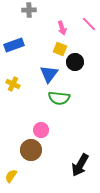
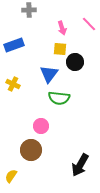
yellow square: rotated 16 degrees counterclockwise
pink circle: moved 4 px up
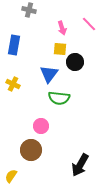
gray cross: rotated 16 degrees clockwise
blue rectangle: rotated 60 degrees counterclockwise
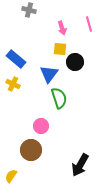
pink line: rotated 28 degrees clockwise
blue rectangle: moved 2 px right, 14 px down; rotated 60 degrees counterclockwise
green semicircle: rotated 115 degrees counterclockwise
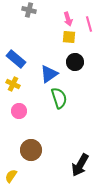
pink arrow: moved 6 px right, 9 px up
yellow square: moved 9 px right, 12 px up
blue triangle: rotated 18 degrees clockwise
pink circle: moved 22 px left, 15 px up
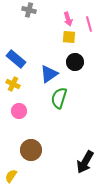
green semicircle: rotated 145 degrees counterclockwise
black arrow: moved 5 px right, 3 px up
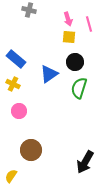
green semicircle: moved 20 px right, 10 px up
